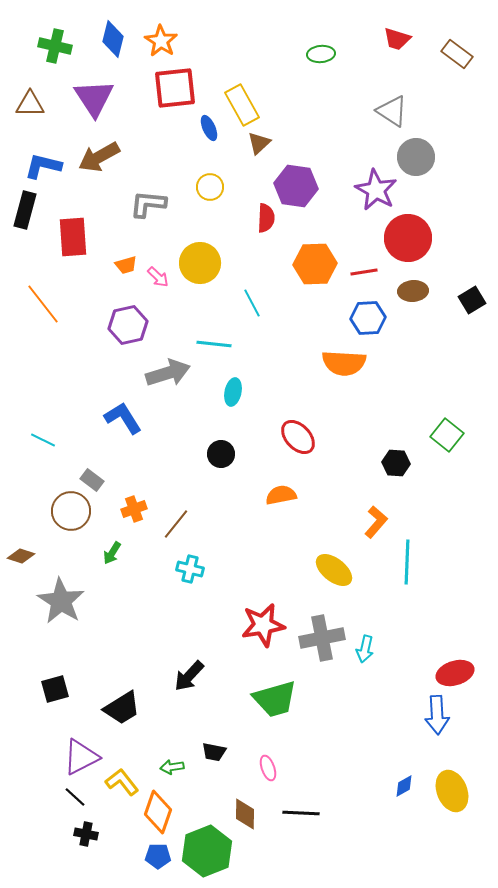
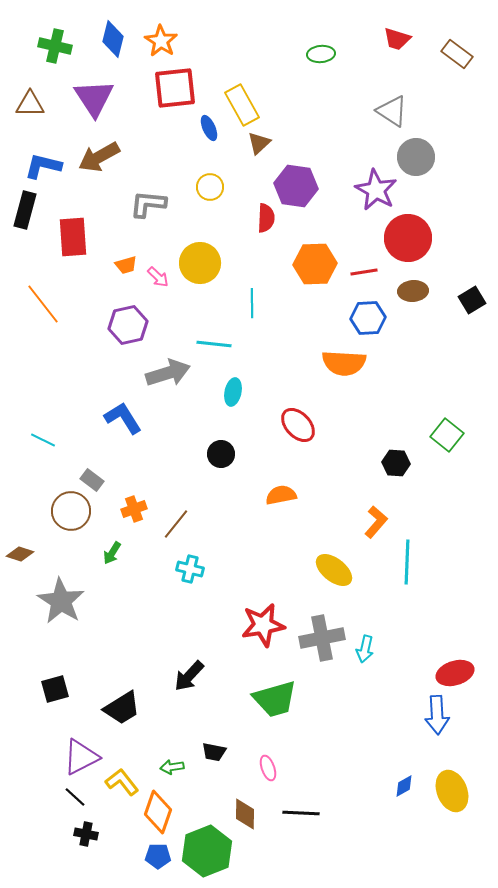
cyan line at (252, 303): rotated 28 degrees clockwise
red ellipse at (298, 437): moved 12 px up
brown diamond at (21, 556): moved 1 px left, 2 px up
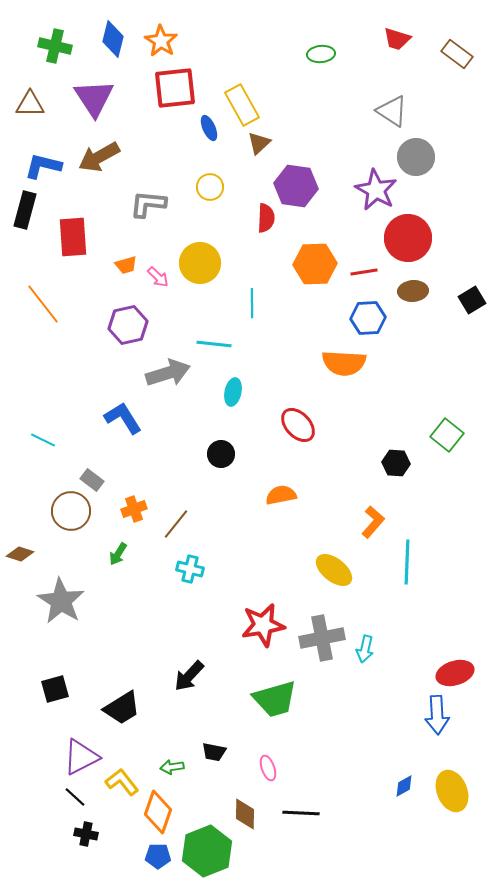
orange L-shape at (376, 522): moved 3 px left
green arrow at (112, 553): moved 6 px right, 1 px down
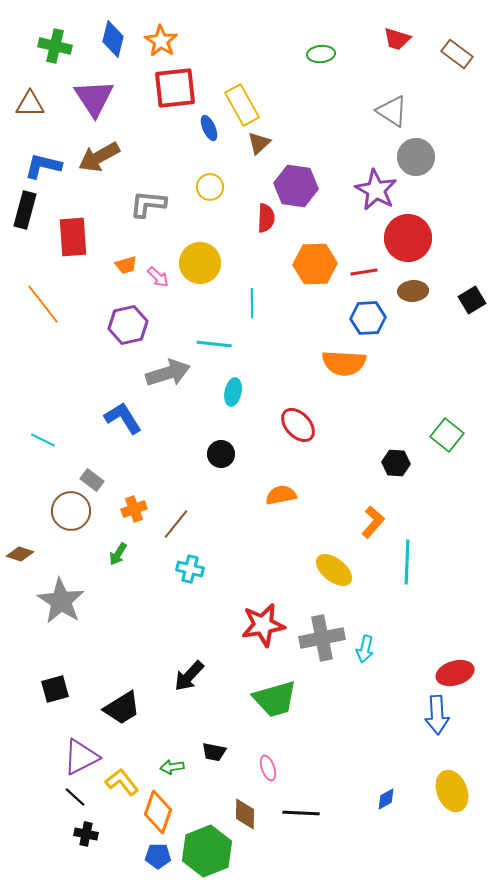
blue diamond at (404, 786): moved 18 px left, 13 px down
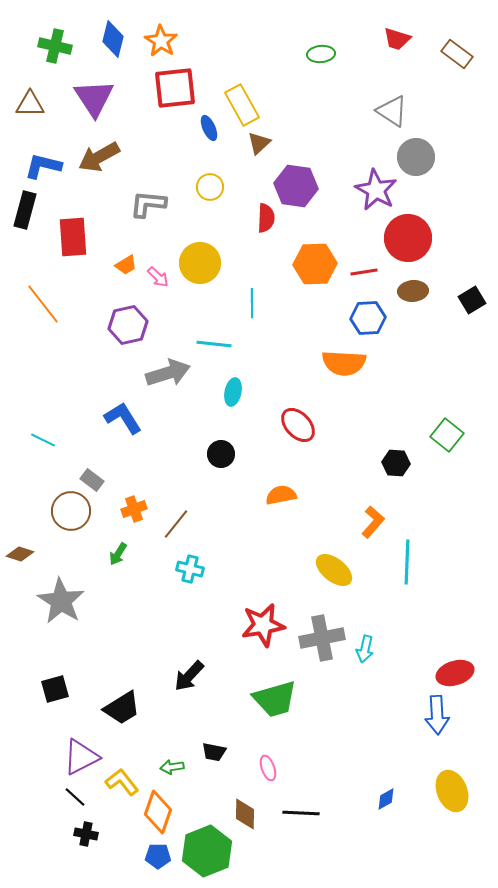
orange trapezoid at (126, 265): rotated 15 degrees counterclockwise
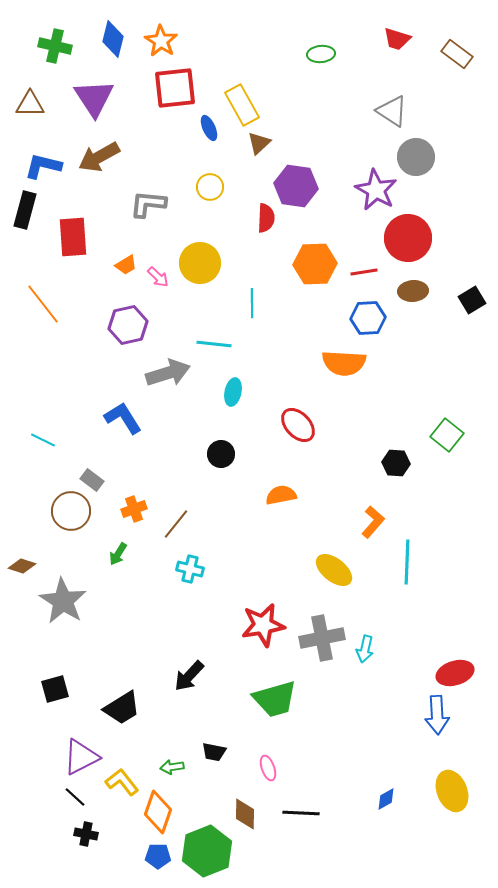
brown diamond at (20, 554): moved 2 px right, 12 px down
gray star at (61, 601): moved 2 px right
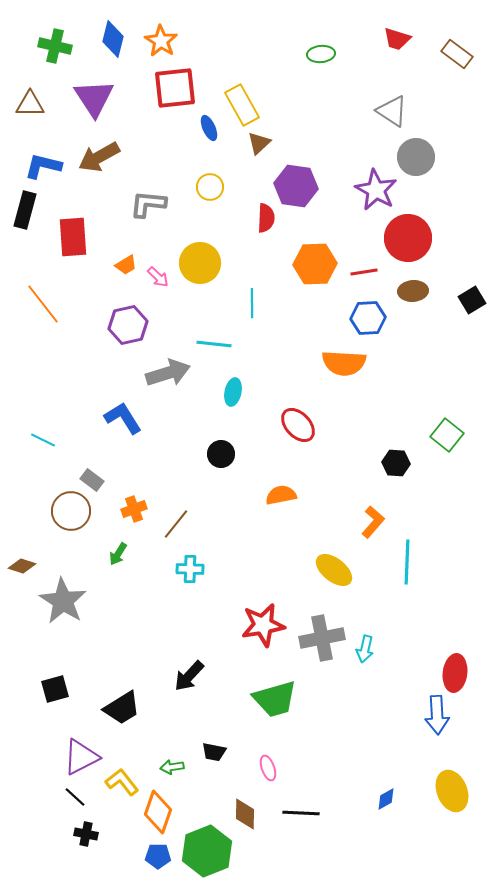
cyan cross at (190, 569): rotated 12 degrees counterclockwise
red ellipse at (455, 673): rotated 66 degrees counterclockwise
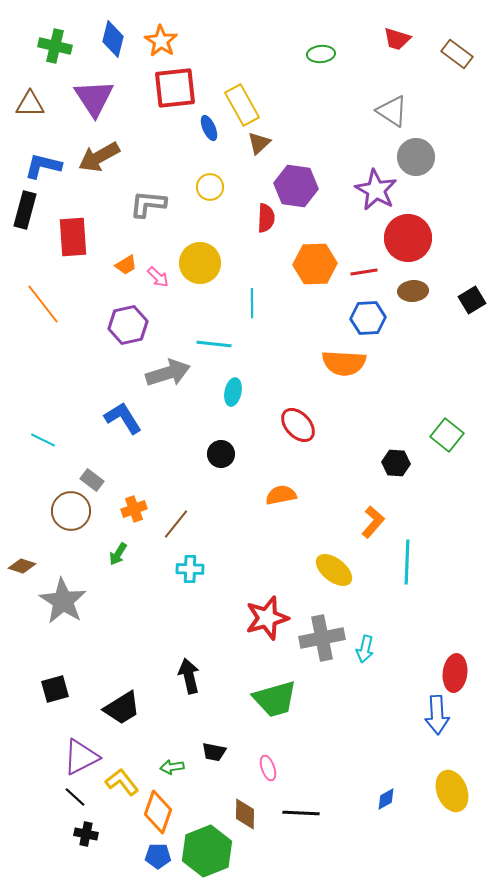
red star at (263, 625): moved 4 px right, 7 px up; rotated 6 degrees counterclockwise
black arrow at (189, 676): rotated 124 degrees clockwise
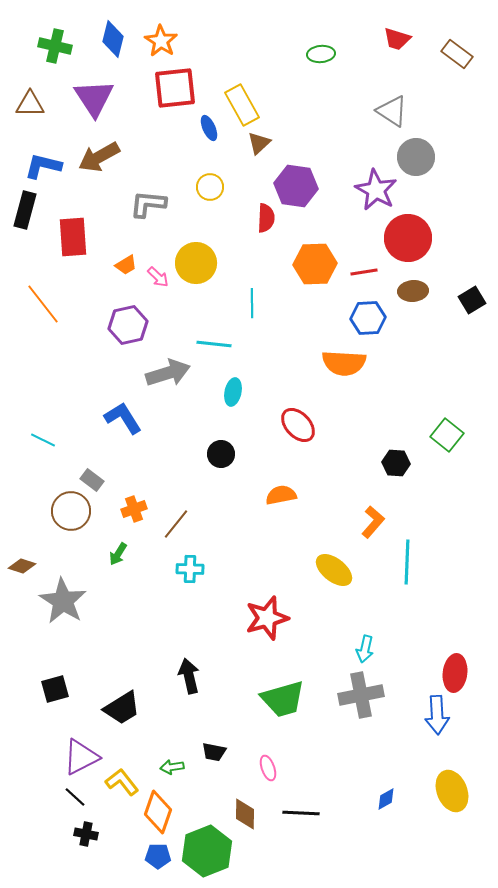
yellow circle at (200, 263): moved 4 px left
gray cross at (322, 638): moved 39 px right, 57 px down
green trapezoid at (275, 699): moved 8 px right
